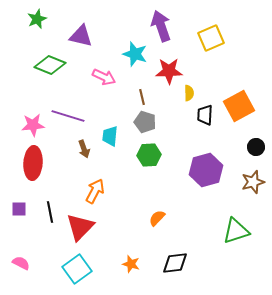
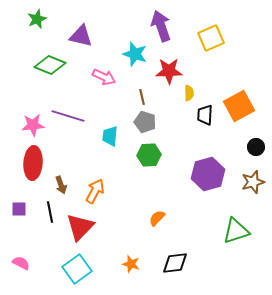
brown arrow: moved 23 px left, 36 px down
purple hexagon: moved 2 px right, 4 px down
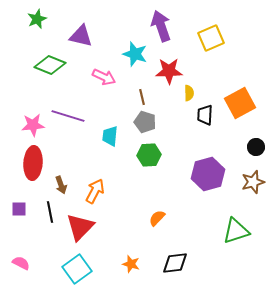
orange square: moved 1 px right, 3 px up
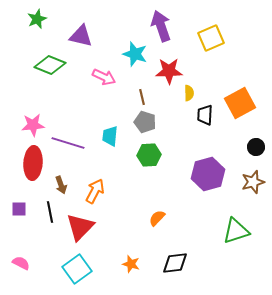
purple line: moved 27 px down
